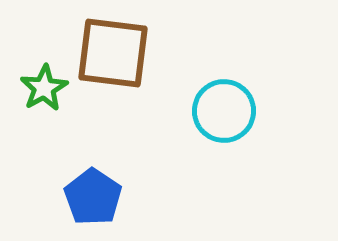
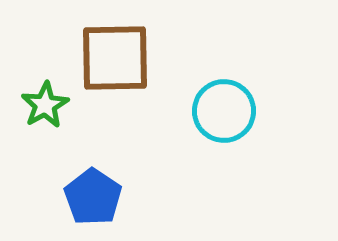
brown square: moved 2 px right, 5 px down; rotated 8 degrees counterclockwise
green star: moved 1 px right, 17 px down
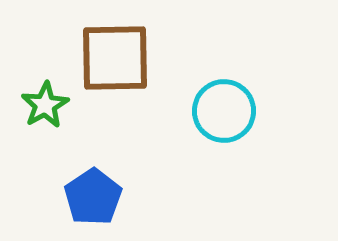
blue pentagon: rotated 4 degrees clockwise
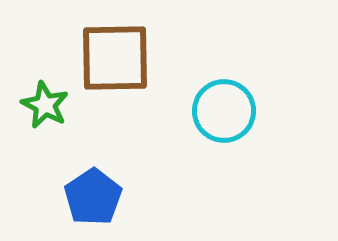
green star: rotated 15 degrees counterclockwise
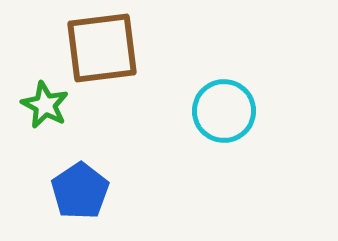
brown square: moved 13 px left, 10 px up; rotated 6 degrees counterclockwise
blue pentagon: moved 13 px left, 6 px up
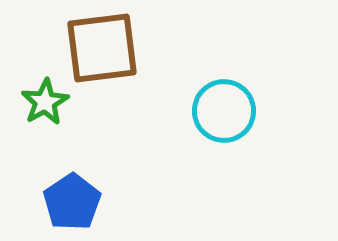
green star: moved 3 px up; rotated 15 degrees clockwise
blue pentagon: moved 8 px left, 11 px down
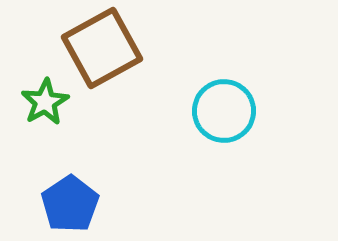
brown square: rotated 22 degrees counterclockwise
blue pentagon: moved 2 px left, 2 px down
